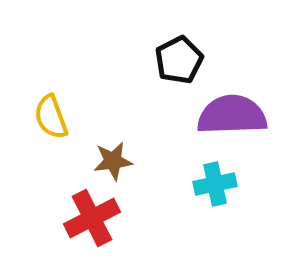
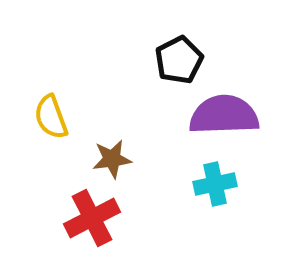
purple semicircle: moved 8 px left
brown star: moved 1 px left, 2 px up
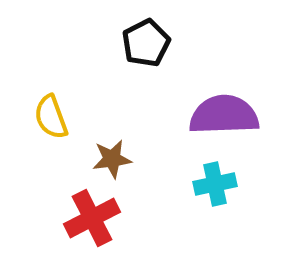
black pentagon: moved 33 px left, 17 px up
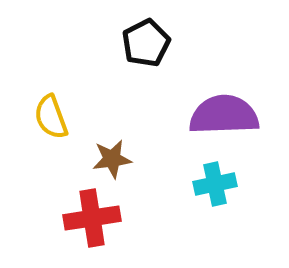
red cross: rotated 18 degrees clockwise
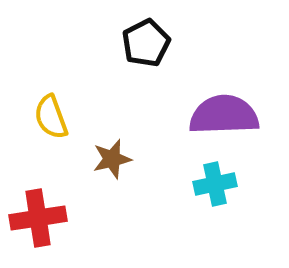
brown star: rotated 6 degrees counterclockwise
red cross: moved 54 px left
